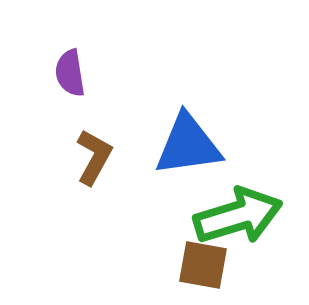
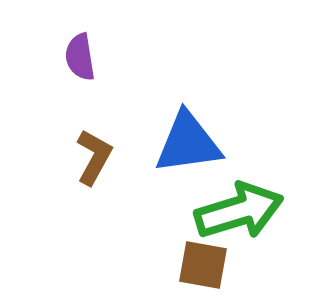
purple semicircle: moved 10 px right, 16 px up
blue triangle: moved 2 px up
green arrow: moved 1 px right, 5 px up
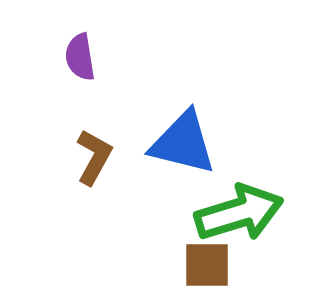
blue triangle: moved 5 px left; rotated 22 degrees clockwise
green arrow: moved 2 px down
brown square: moved 4 px right; rotated 10 degrees counterclockwise
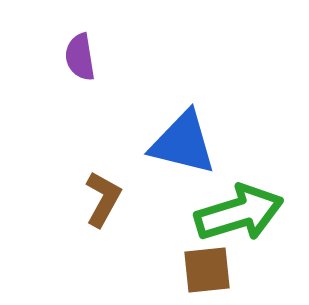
brown L-shape: moved 9 px right, 42 px down
brown square: moved 5 px down; rotated 6 degrees counterclockwise
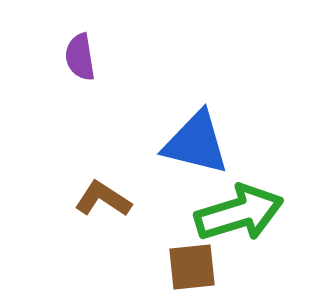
blue triangle: moved 13 px right
brown L-shape: rotated 86 degrees counterclockwise
brown square: moved 15 px left, 3 px up
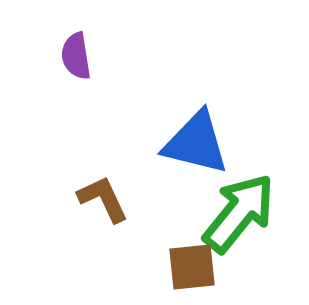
purple semicircle: moved 4 px left, 1 px up
brown L-shape: rotated 32 degrees clockwise
green arrow: rotated 34 degrees counterclockwise
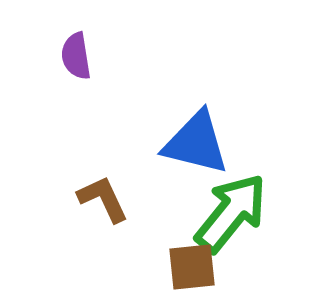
green arrow: moved 8 px left
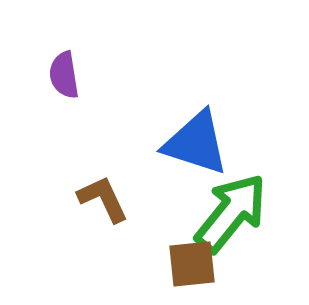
purple semicircle: moved 12 px left, 19 px down
blue triangle: rotated 4 degrees clockwise
brown square: moved 3 px up
